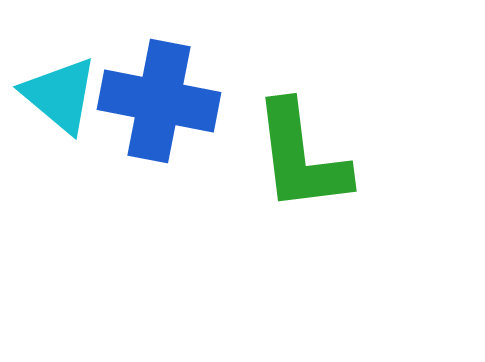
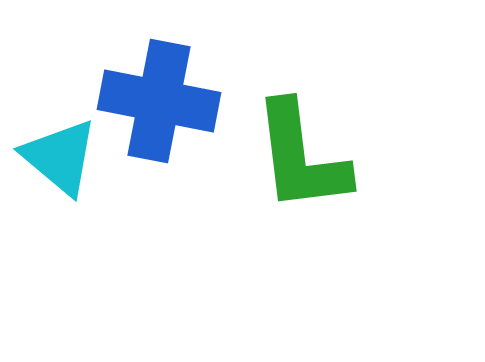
cyan triangle: moved 62 px down
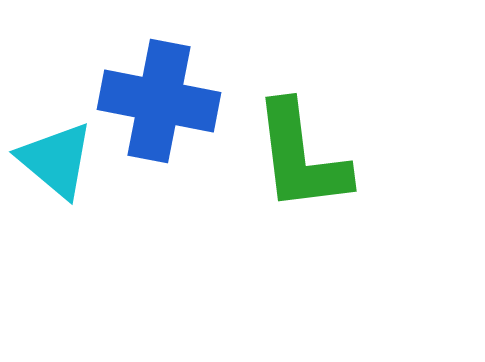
cyan triangle: moved 4 px left, 3 px down
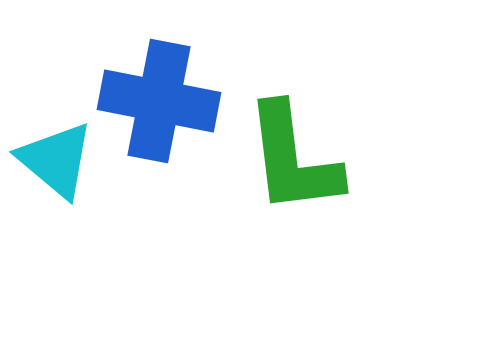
green L-shape: moved 8 px left, 2 px down
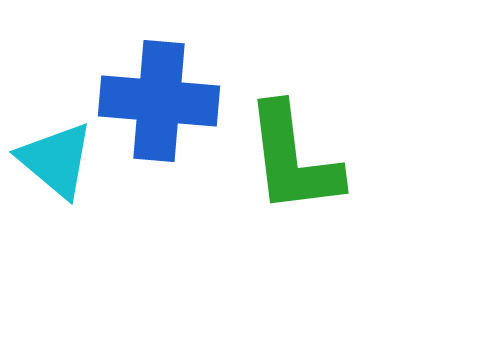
blue cross: rotated 6 degrees counterclockwise
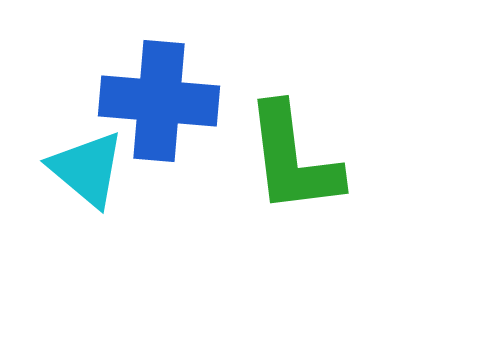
cyan triangle: moved 31 px right, 9 px down
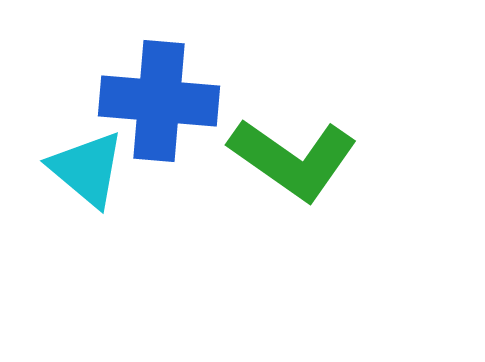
green L-shape: rotated 48 degrees counterclockwise
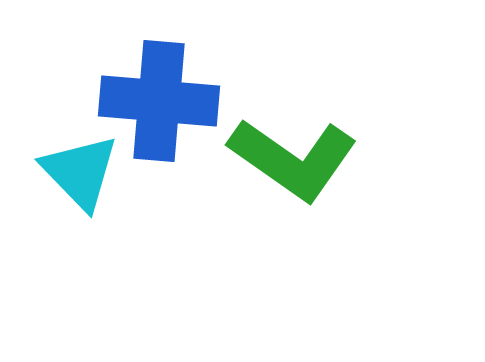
cyan triangle: moved 7 px left, 3 px down; rotated 6 degrees clockwise
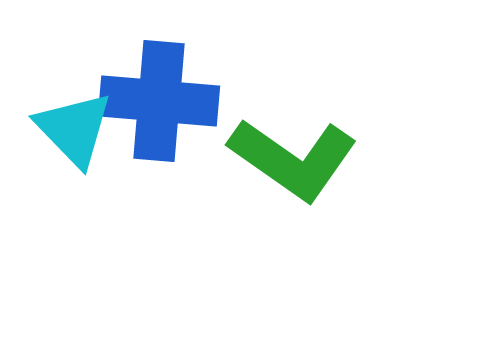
cyan triangle: moved 6 px left, 43 px up
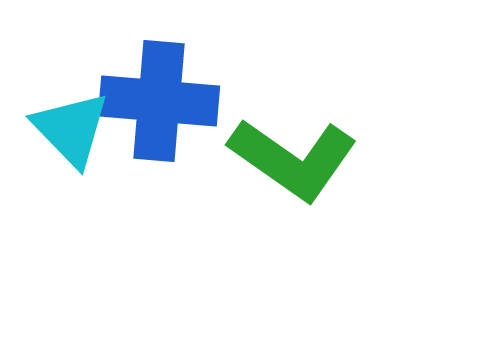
cyan triangle: moved 3 px left
